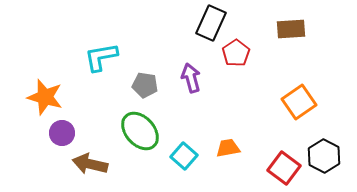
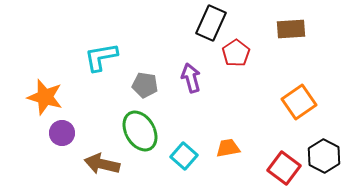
green ellipse: rotated 12 degrees clockwise
brown arrow: moved 12 px right
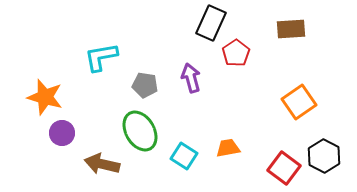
cyan square: rotated 8 degrees counterclockwise
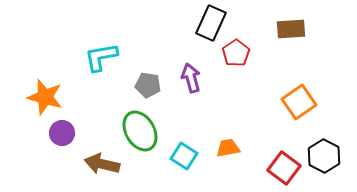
gray pentagon: moved 3 px right
